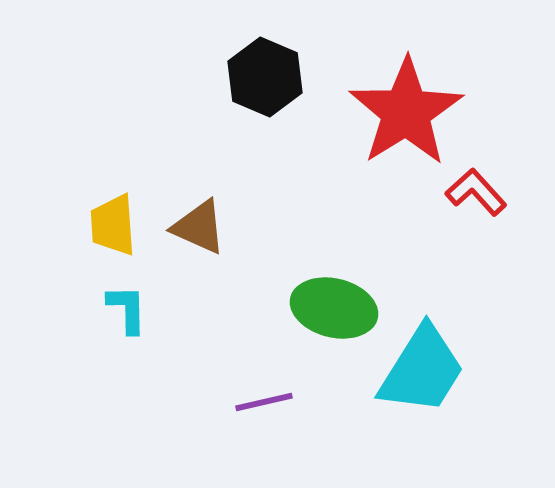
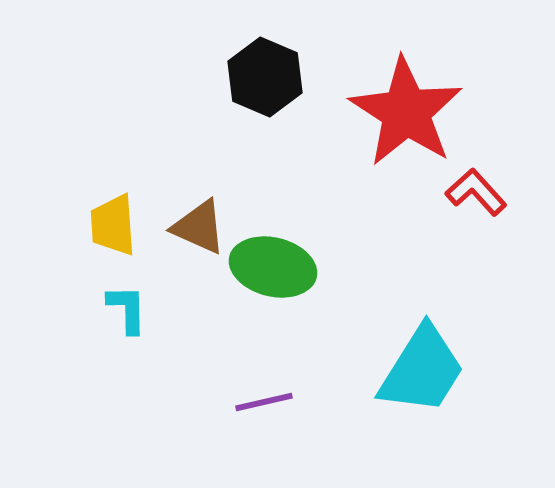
red star: rotated 7 degrees counterclockwise
green ellipse: moved 61 px left, 41 px up
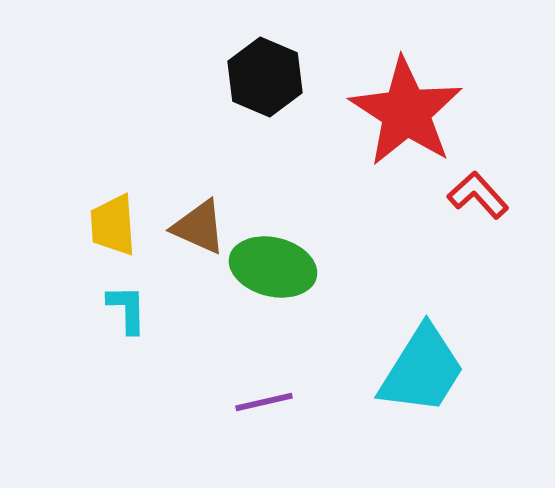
red L-shape: moved 2 px right, 3 px down
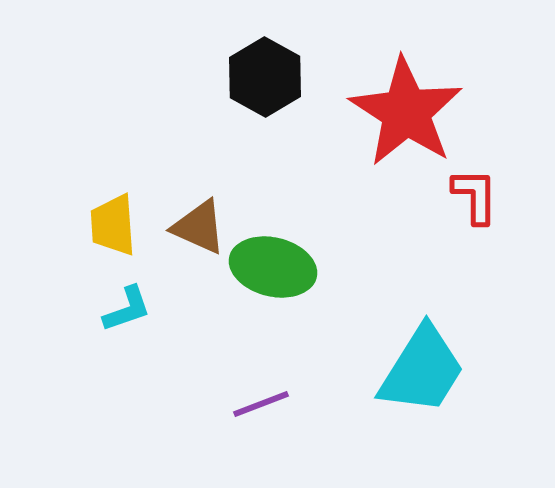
black hexagon: rotated 6 degrees clockwise
red L-shape: moved 3 px left, 1 px down; rotated 42 degrees clockwise
cyan L-shape: rotated 72 degrees clockwise
purple line: moved 3 px left, 2 px down; rotated 8 degrees counterclockwise
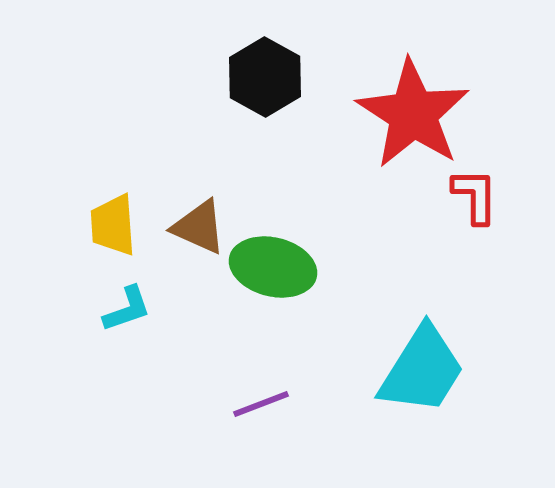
red star: moved 7 px right, 2 px down
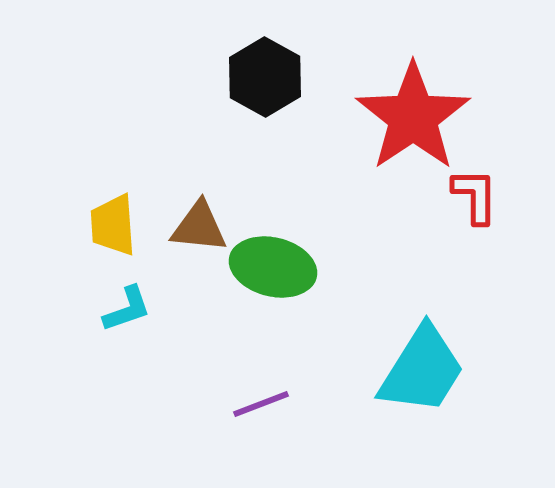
red star: moved 3 px down; rotated 5 degrees clockwise
brown triangle: rotated 18 degrees counterclockwise
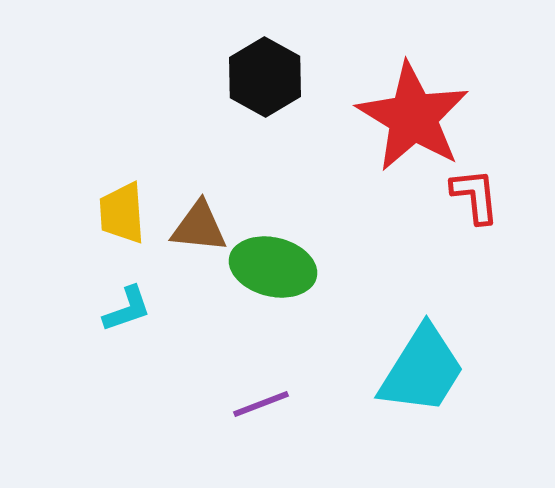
red star: rotated 7 degrees counterclockwise
red L-shape: rotated 6 degrees counterclockwise
yellow trapezoid: moved 9 px right, 12 px up
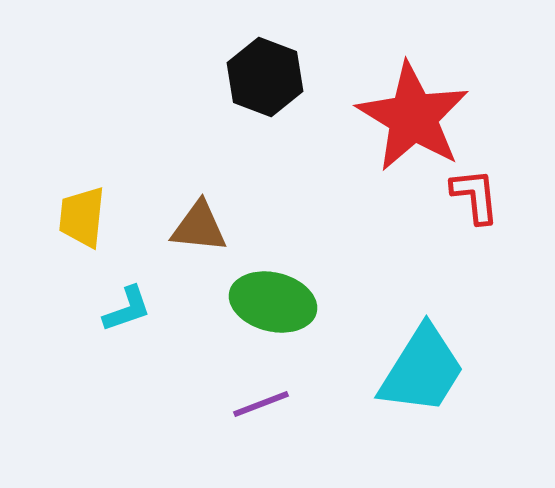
black hexagon: rotated 8 degrees counterclockwise
yellow trapezoid: moved 40 px left, 4 px down; rotated 10 degrees clockwise
green ellipse: moved 35 px down
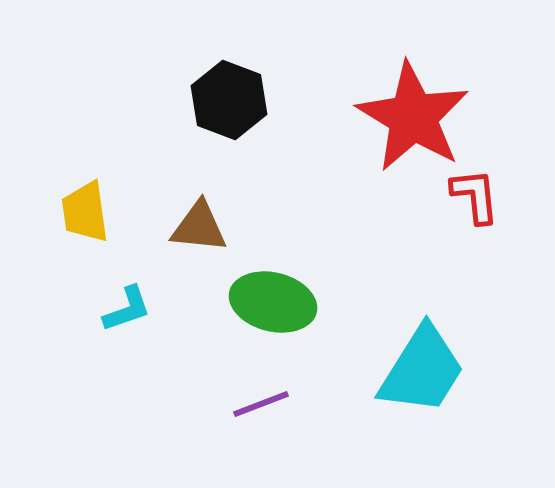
black hexagon: moved 36 px left, 23 px down
yellow trapezoid: moved 3 px right, 5 px up; rotated 14 degrees counterclockwise
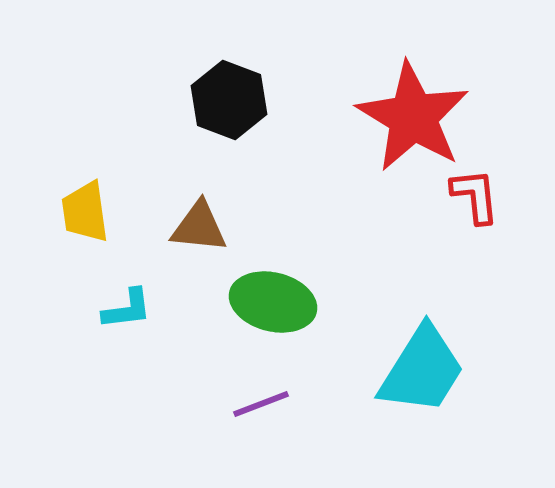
cyan L-shape: rotated 12 degrees clockwise
